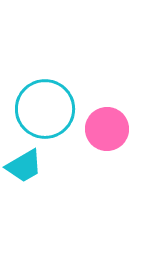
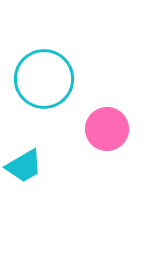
cyan circle: moved 1 px left, 30 px up
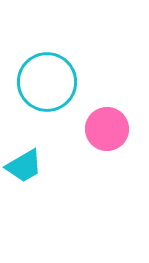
cyan circle: moved 3 px right, 3 px down
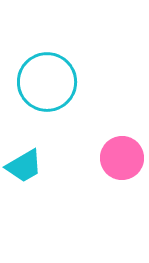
pink circle: moved 15 px right, 29 px down
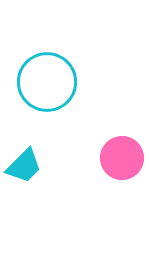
cyan trapezoid: rotated 15 degrees counterclockwise
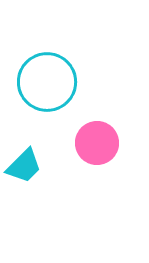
pink circle: moved 25 px left, 15 px up
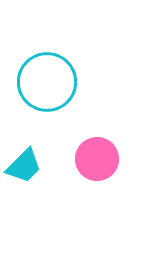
pink circle: moved 16 px down
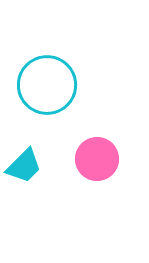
cyan circle: moved 3 px down
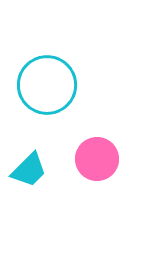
cyan trapezoid: moved 5 px right, 4 px down
